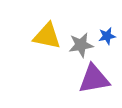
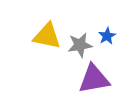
blue star: rotated 18 degrees counterclockwise
gray star: moved 1 px left
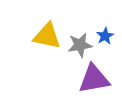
blue star: moved 2 px left
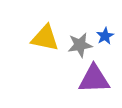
yellow triangle: moved 2 px left, 2 px down
purple triangle: rotated 8 degrees clockwise
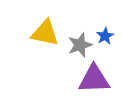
yellow triangle: moved 5 px up
gray star: rotated 10 degrees counterclockwise
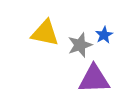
blue star: moved 1 px left, 1 px up
